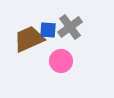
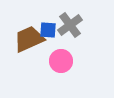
gray cross: moved 2 px up
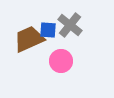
gray cross: rotated 15 degrees counterclockwise
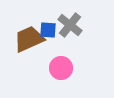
pink circle: moved 7 px down
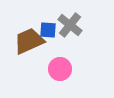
brown trapezoid: moved 2 px down
pink circle: moved 1 px left, 1 px down
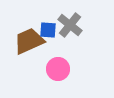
pink circle: moved 2 px left
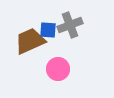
gray cross: rotated 30 degrees clockwise
brown trapezoid: moved 1 px right
